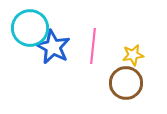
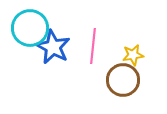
brown circle: moved 3 px left, 3 px up
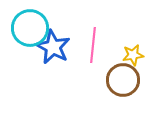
pink line: moved 1 px up
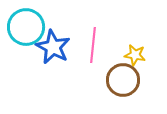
cyan circle: moved 4 px left, 1 px up
yellow star: moved 2 px right; rotated 20 degrees clockwise
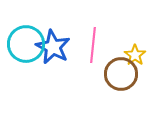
cyan circle: moved 17 px down
yellow star: rotated 25 degrees clockwise
brown circle: moved 2 px left, 6 px up
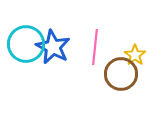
pink line: moved 2 px right, 2 px down
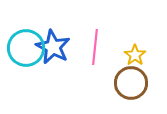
cyan circle: moved 4 px down
brown circle: moved 10 px right, 9 px down
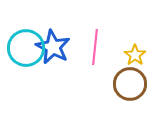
brown circle: moved 1 px left, 1 px down
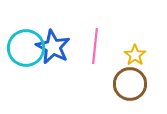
pink line: moved 1 px up
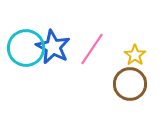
pink line: moved 3 px left, 3 px down; rotated 28 degrees clockwise
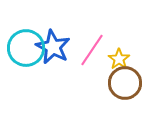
pink line: moved 1 px down
yellow star: moved 16 px left, 4 px down
brown circle: moved 5 px left, 1 px up
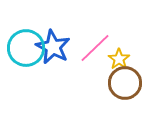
pink line: moved 3 px right, 2 px up; rotated 12 degrees clockwise
